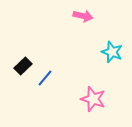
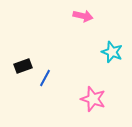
black rectangle: rotated 24 degrees clockwise
blue line: rotated 12 degrees counterclockwise
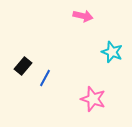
black rectangle: rotated 30 degrees counterclockwise
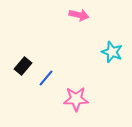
pink arrow: moved 4 px left, 1 px up
blue line: moved 1 px right; rotated 12 degrees clockwise
pink star: moved 17 px left; rotated 20 degrees counterclockwise
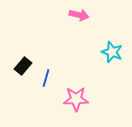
blue line: rotated 24 degrees counterclockwise
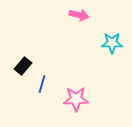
cyan star: moved 9 px up; rotated 20 degrees counterclockwise
blue line: moved 4 px left, 6 px down
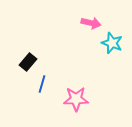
pink arrow: moved 12 px right, 8 px down
cyan star: rotated 20 degrees clockwise
black rectangle: moved 5 px right, 4 px up
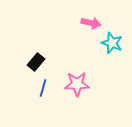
black rectangle: moved 8 px right
blue line: moved 1 px right, 4 px down
pink star: moved 1 px right, 15 px up
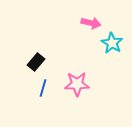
cyan star: rotated 10 degrees clockwise
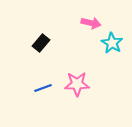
black rectangle: moved 5 px right, 19 px up
blue line: rotated 54 degrees clockwise
